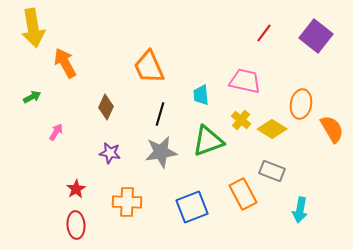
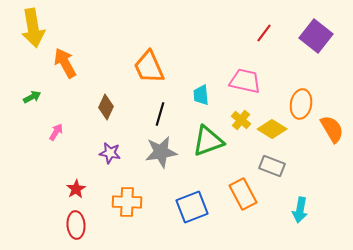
gray rectangle: moved 5 px up
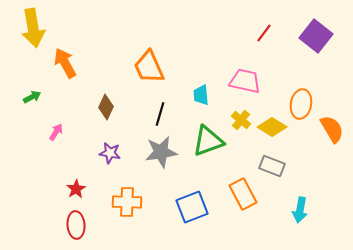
yellow diamond: moved 2 px up
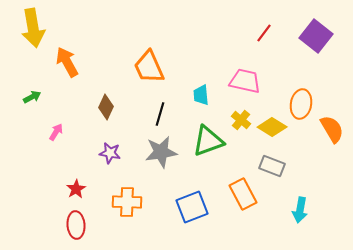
orange arrow: moved 2 px right, 1 px up
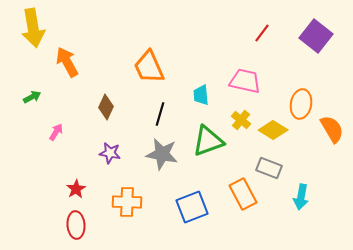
red line: moved 2 px left
yellow diamond: moved 1 px right, 3 px down
gray star: moved 1 px right, 2 px down; rotated 20 degrees clockwise
gray rectangle: moved 3 px left, 2 px down
cyan arrow: moved 1 px right, 13 px up
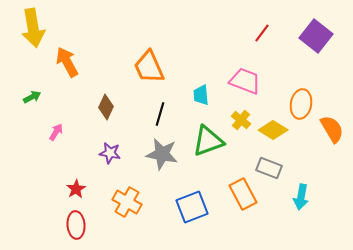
pink trapezoid: rotated 8 degrees clockwise
orange cross: rotated 28 degrees clockwise
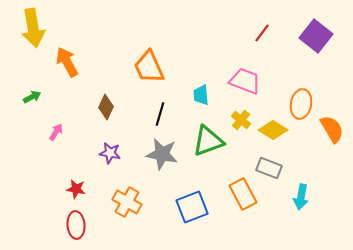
red star: rotated 30 degrees counterclockwise
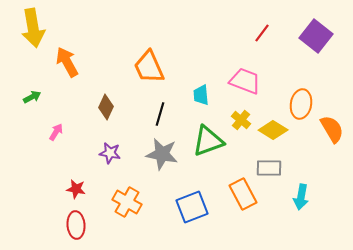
gray rectangle: rotated 20 degrees counterclockwise
